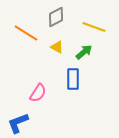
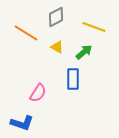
blue L-shape: moved 4 px right; rotated 140 degrees counterclockwise
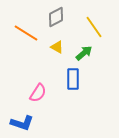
yellow line: rotated 35 degrees clockwise
green arrow: moved 1 px down
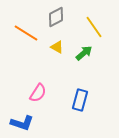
blue rectangle: moved 7 px right, 21 px down; rotated 15 degrees clockwise
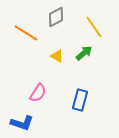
yellow triangle: moved 9 px down
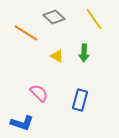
gray diamond: moved 2 px left; rotated 70 degrees clockwise
yellow line: moved 8 px up
green arrow: rotated 132 degrees clockwise
pink semicircle: moved 1 px right; rotated 78 degrees counterclockwise
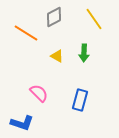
gray diamond: rotated 70 degrees counterclockwise
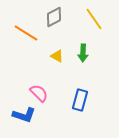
green arrow: moved 1 px left
blue L-shape: moved 2 px right, 8 px up
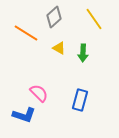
gray diamond: rotated 15 degrees counterclockwise
yellow triangle: moved 2 px right, 8 px up
